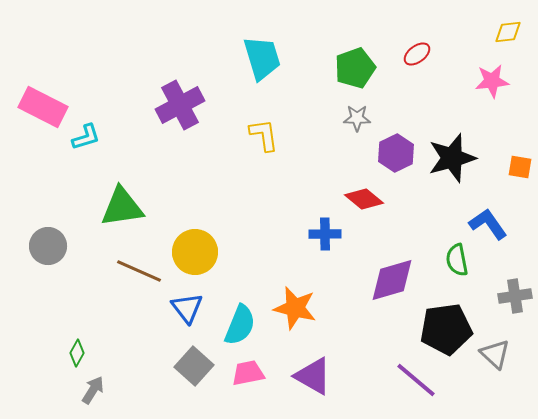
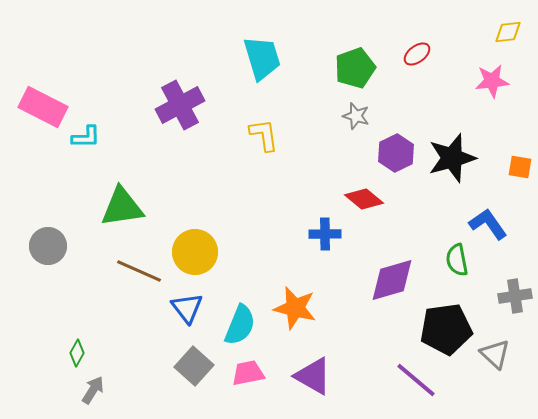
gray star: moved 1 px left, 2 px up; rotated 16 degrees clockwise
cyan L-shape: rotated 16 degrees clockwise
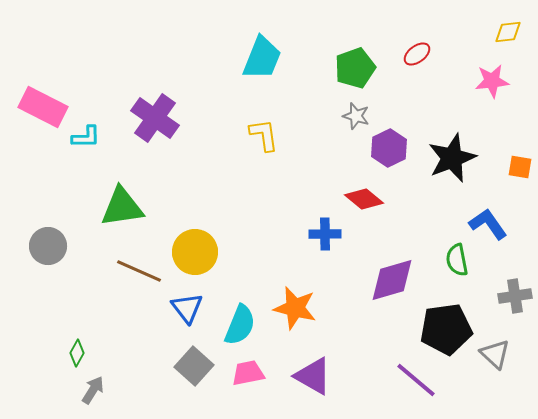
cyan trapezoid: rotated 39 degrees clockwise
purple cross: moved 25 px left, 13 px down; rotated 27 degrees counterclockwise
purple hexagon: moved 7 px left, 5 px up
black star: rotated 6 degrees counterclockwise
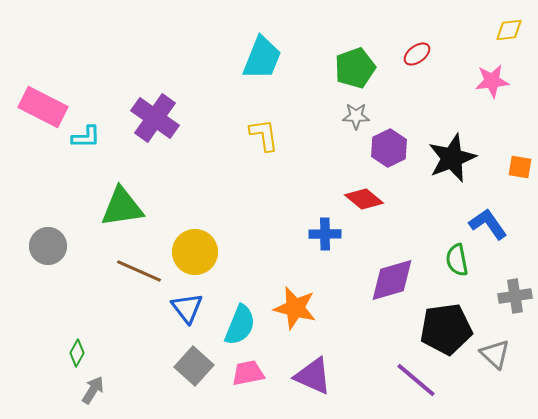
yellow diamond: moved 1 px right, 2 px up
gray star: rotated 16 degrees counterclockwise
purple triangle: rotated 6 degrees counterclockwise
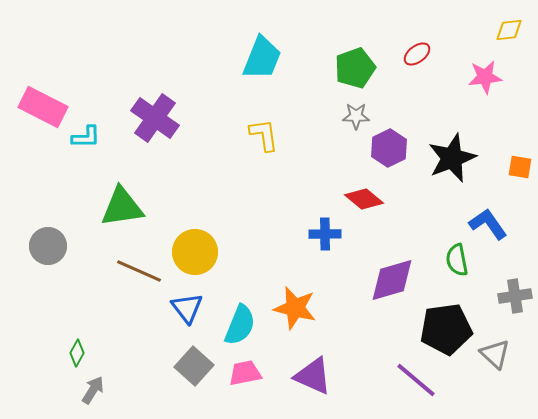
pink star: moved 7 px left, 4 px up
pink trapezoid: moved 3 px left
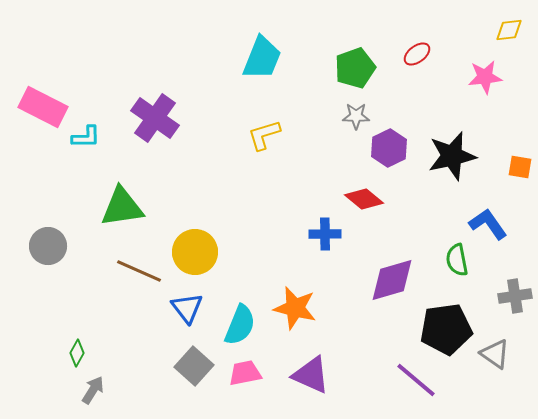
yellow L-shape: rotated 99 degrees counterclockwise
black star: moved 2 px up; rotated 9 degrees clockwise
gray triangle: rotated 8 degrees counterclockwise
purple triangle: moved 2 px left, 1 px up
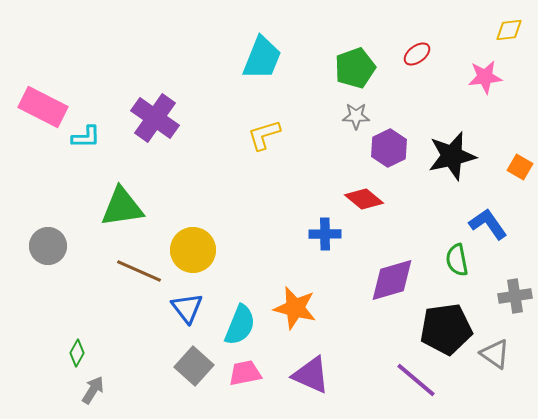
orange square: rotated 20 degrees clockwise
yellow circle: moved 2 px left, 2 px up
